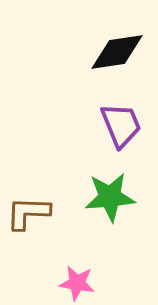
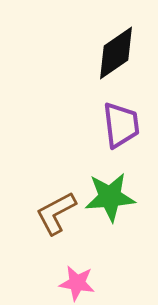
black diamond: moved 1 px left, 1 px down; rotated 26 degrees counterclockwise
purple trapezoid: rotated 15 degrees clockwise
brown L-shape: moved 28 px right; rotated 30 degrees counterclockwise
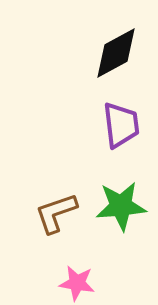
black diamond: rotated 6 degrees clockwise
green star: moved 11 px right, 9 px down
brown L-shape: rotated 9 degrees clockwise
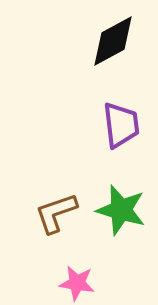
black diamond: moved 3 px left, 12 px up
green star: moved 4 px down; rotated 21 degrees clockwise
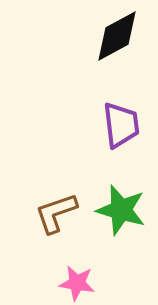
black diamond: moved 4 px right, 5 px up
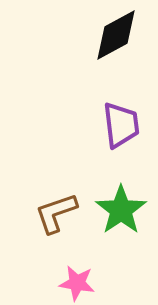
black diamond: moved 1 px left, 1 px up
green star: rotated 21 degrees clockwise
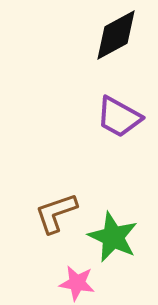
purple trapezoid: moved 2 px left, 8 px up; rotated 126 degrees clockwise
green star: moved 8 px left, 27 px down; rotated 12 degrees counterclockwise
